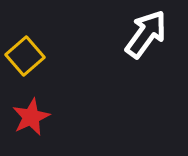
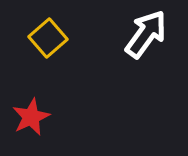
yellow square: moved 23 px right, 18 px up
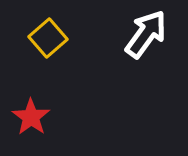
red star: rotated 12 degrees counterclockwise
